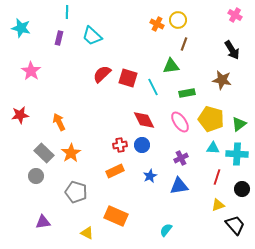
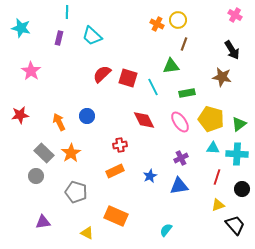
brown star at (222, 80): moved 3 px up
blue circle at (142, 145): moved 55 px left, 29 px up
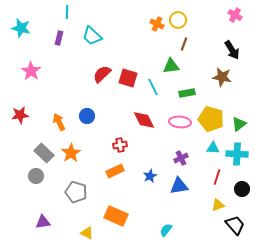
pink ellipse at (180, 122): rotated 50 degrees counterclockwise
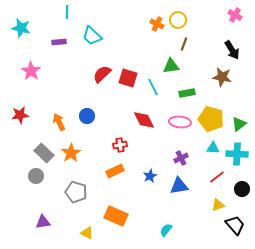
purple rectangle at (59, 38): moved 4 px down; rotated 72 degrees clockwise
red line at (217, 177): rotated 35 degrees clockwise
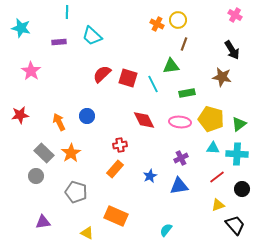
cyan line at (153, 87): moved 3 px up
orange rectangle at (115, 171): moved 2 px up; rotated 24 degrees counterclockwise
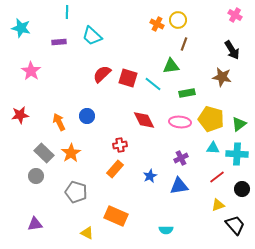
cyan line at (153, 84): rotated 24 degrees counterclockwise
purple triangle at (43, 222): moved 8 px left, 2 px down
cyan semicircle at (166, 230): rotated 128 degrees counterclockwise
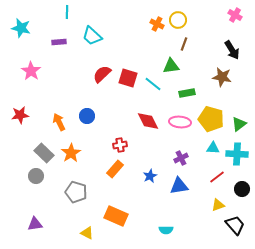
red diamond at (144, 120): moved 4 px right, 1 px down
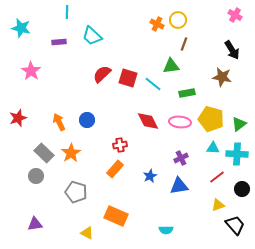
red star at (20, 115): moved 2 px left, 3 px down; rotated 12 degrees counterclockwise
blue circle at (87, 116): moved 4 px down
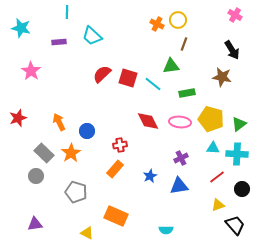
blue circle at (87, 120): moved 11 px down
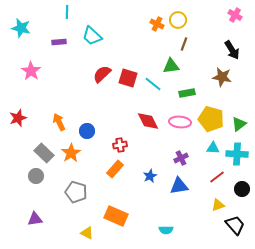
purple triangle at (35, 224): moved 5 px up
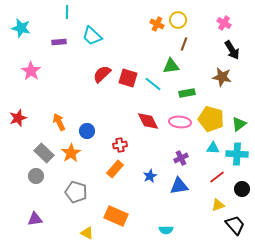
pink cross at (235, 15): moved 11 px left, 8 px down
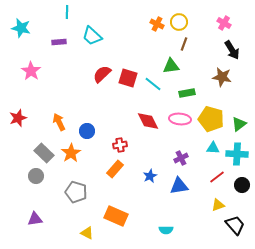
yellow circle at (178, 20): moved 1 px right, 2 px down
pink ellipse at (180, 122): moved 3 px up
black circle at (242, 189): moved 4 px up
